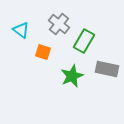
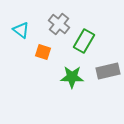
gray rectangle: moved 1 px right, 2 px down; rotated 25 degrees counterclockwise
green star: moved 1 px down; rotated 25 degrees clockwise
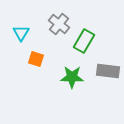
cyan triangle: moved 3 px down; rotated 24 degrees clockwise
orange square: moved 7 px left, 7 px down
gray rectangle: rotated 20 degrees clockwise
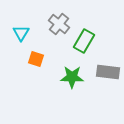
gray rectangle: moved 1 px down
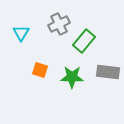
gray cross: rotated 25 degrees clockwise
green rectangle: rotated 10 degrees clockwise
orange square: moved 4 px right, 11 px down
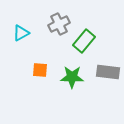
cyan triangle: rotated 30 degrees clockwise
orange square: rotated 14 degrees counterclockwise
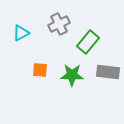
green rectangle: moved 4 px right, 1 px down
green star: moved 2 px up
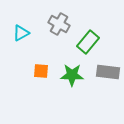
gray cross: rotated 35 degrees counterclockwise
orange square: moved 1 px right, 1 px down
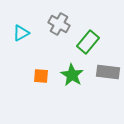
orange square: moved 5 px down
green star: rotated 30 degrees clockwise
